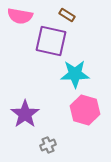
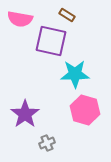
pink semicircle: moved 3 px down
gray cross: moved 1 px left, 2 px up
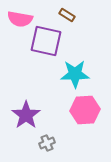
purple square: moved 5 px left
pink hexagon: rotated 20 degrees counterclockwise
purple star: moved 1 px right, 1 px down
